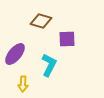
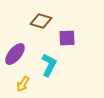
purple square: moved 1 px up
yellow arrow: rotated 28 degrees clockwise
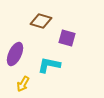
purple square: rotated 18 degrees clockwise
purple ellipse: rotated 15 degrees counterclockwise
cyan L-shape: rotated 105 degrees counterclockwise
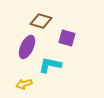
purple ellipse: moved 12 px right, 7 px up
cyan L-shape: moved 1 px right
yellow arrow: moved 1 px right; rotated 42 degrees clockwise
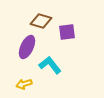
purple square: moved 6 px up; rotated 24 degrees counterclockwise
cyan L-shape: rotated 40 degrees clockwise
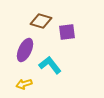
purple ellipse: moved 2 px left, 3 px down
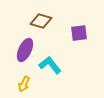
purple square: moved 12 px right, 1 px down
yellow arrow: rotated 49 degrees counterclockwise
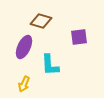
purple square: moved 4 px down
purple ellipse: moved 1 px left, 3 px up
cyan L-shape: rotated 145 degrees counterclockwise
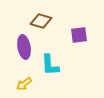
purple square: moved 2 px up
purple ellipse: rotated 35 degrees counterclockwise
yellow arrow: rotated 28 degrees clockwise
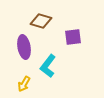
purple square: moved 6 px left, 2 px down
cyan L-shape: moved 2 px left, 1 px down; rotated 40 degrees clockwise
yellow arrow: rotated 21 degrees counterclockwise
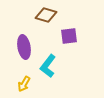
brown diamond: moved 5 px right, 6 px up
purple square: moved 4 px left, 1 px up
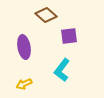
brown diamond: rotated 25 degrees clockwise
cyan L-shape: moved 14 px right, 4 px down
yellow arrow: rotated 35 degrees clockwise
